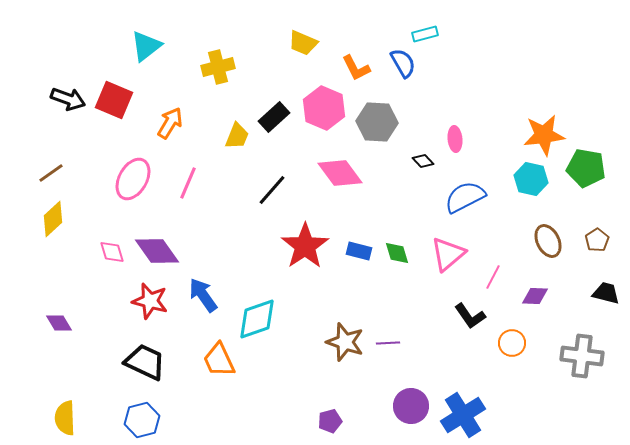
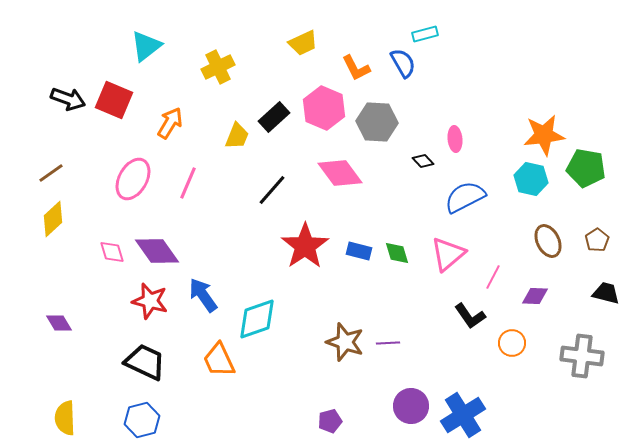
yellow trapezoid at (303, 43): rotated 48 degrees counterclockwise
yellow cross at (218, 67): rotated 12 degrees counterclockwise
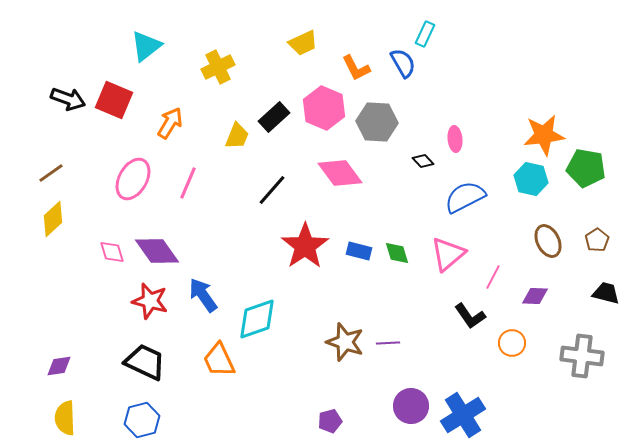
cyan rectangle at (425, 34): rotated 50 degrees counterclockwise
purple diamond at (59, 323): moved 43 px down; rotated 68 degrees counterclockwise
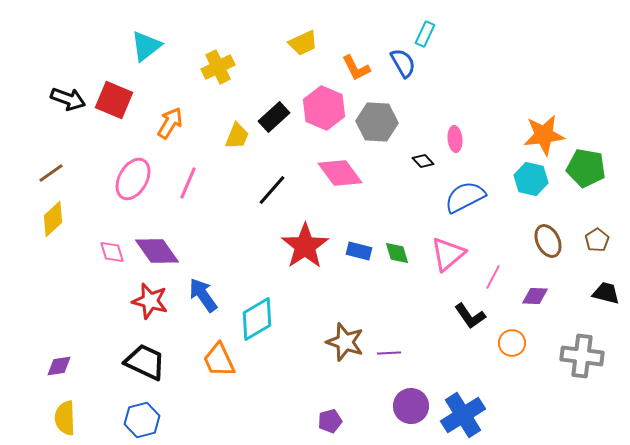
cyan diamond at (257, 319): rotated 12 degrees counterclockwise
purple line at (388, 343): moved 1 px right, 10 px down
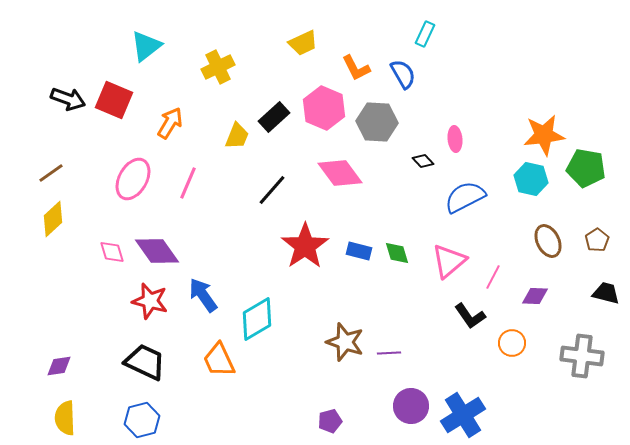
blue semicircle at (403, 63): moved 11 px down
pink triangle at (448, 254): moved 1 px right, 7 px down
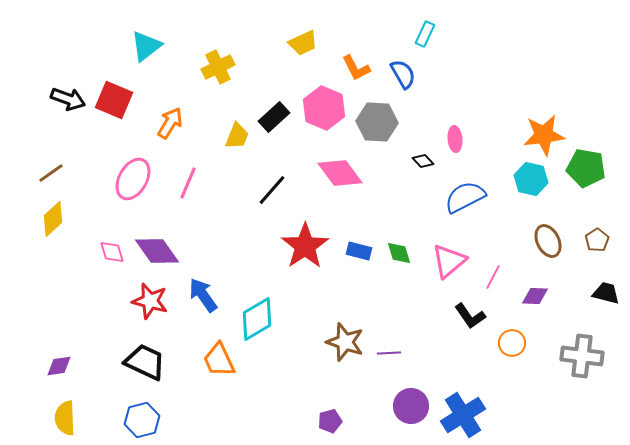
green diamond at (397, 253): moved 2 px right
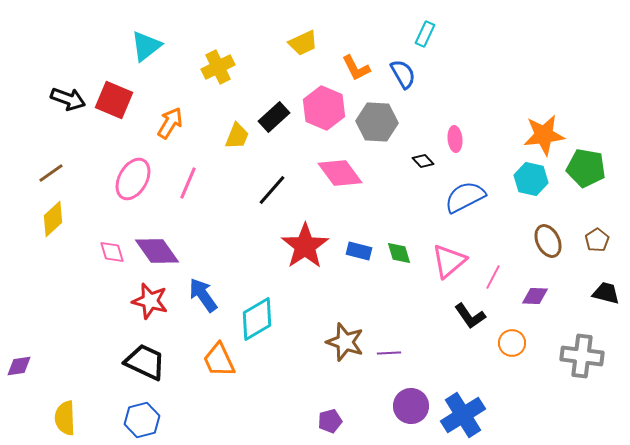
purple diamond at (59, 366): moved 40 px left
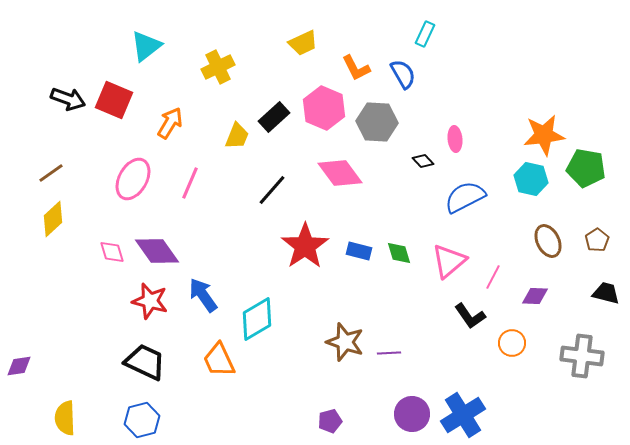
pink line at (188, 183): moved 2 px right
purple circle at (411, 406): moved 1 px right, 8 px down
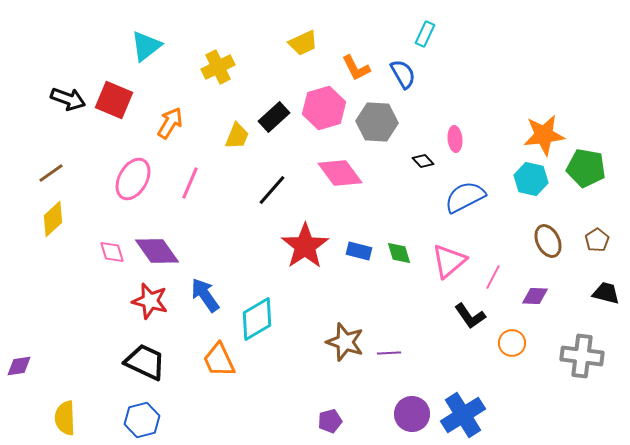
pink hexagon at (324, 108): rotated 21 degrees clockwise
blue arrow at (203, 295): moved 2 px right
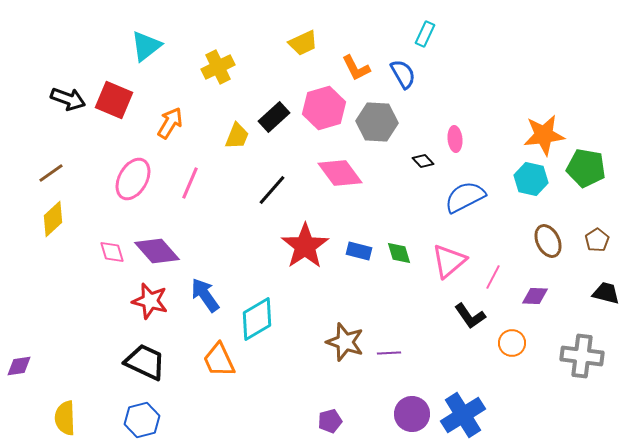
purple diamond at (157, 251): rotated 6 degrees counterclockwise
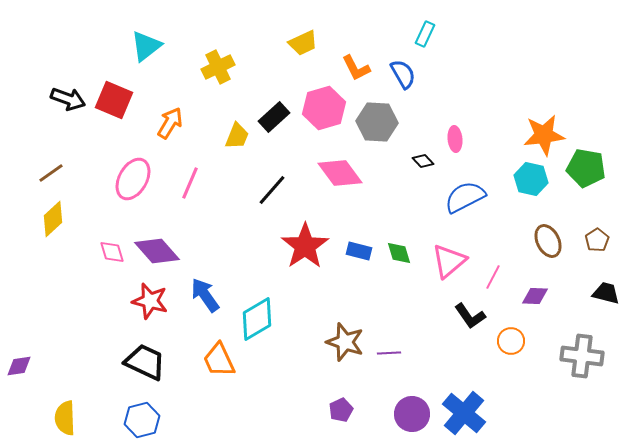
orange circle at (512, 343): moved 1 px left, 2 px up
blue cross at (463, 415): moved 1 px right, 2 px up; rotated 18 degrees counterclockwise
purple pentagon at (330, 421): moved 11 px right, 11 px up; rotated 10 degrees counterclockwise
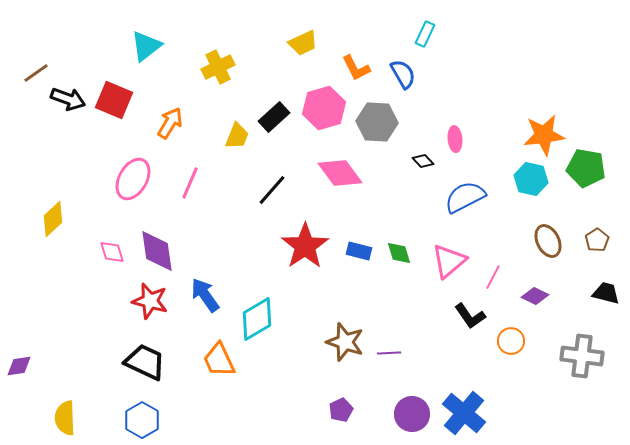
brown line at (51, 173): moved 15 px left, 100 px up
purple diamond at (157, 251): rotated 33 degrees clockwise
purple diamond at (535, 296): rotated 24 degrees clockwise
blue hexagon at (142, 420): rotated 16 degrees counterclockwise
